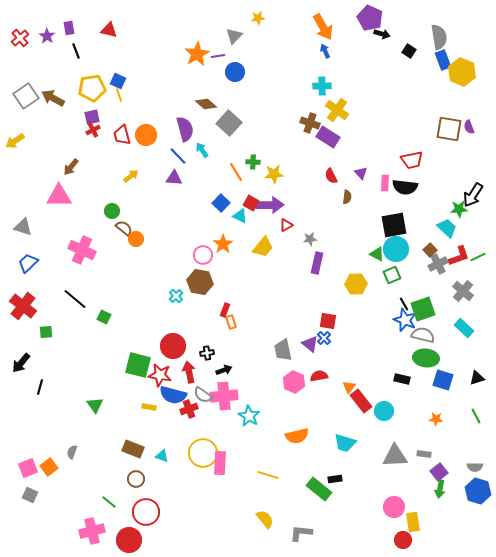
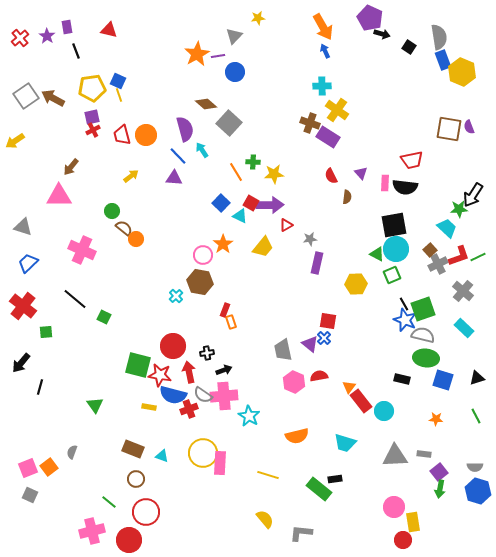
purple rectangle at (69, 28): moved 2 px left, 1 px up
black square at (409, 51): moved 4 px up
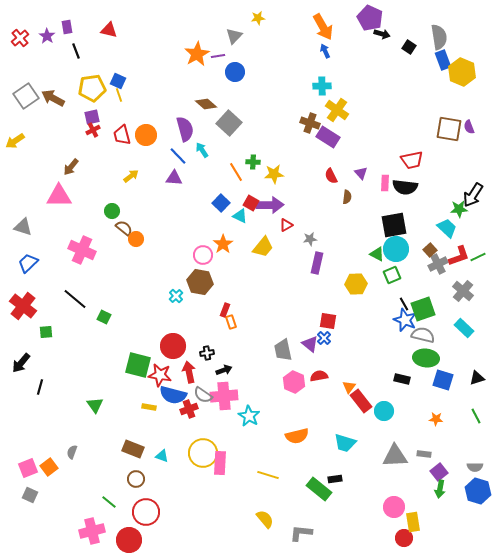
red circle at (403, 540): moved 1 px right, 2 px up
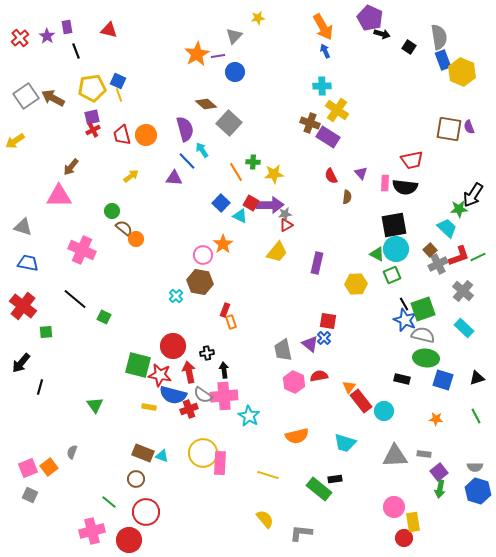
blue line at (178, 156): moved 9 px right, 5 px down
gray star at (310, 239): moved 25 px left, 25 px up
yellow trapezoid at (263, 247): moved 14 px right, 5 px down
blue trapezoid at (28, 263): rotated 55 degrees clockwise
black arrow at (224, 370): rotated 77 degrees counterclockwise
brown rectangle at (133, 449): moved 10 px right, 4 px down
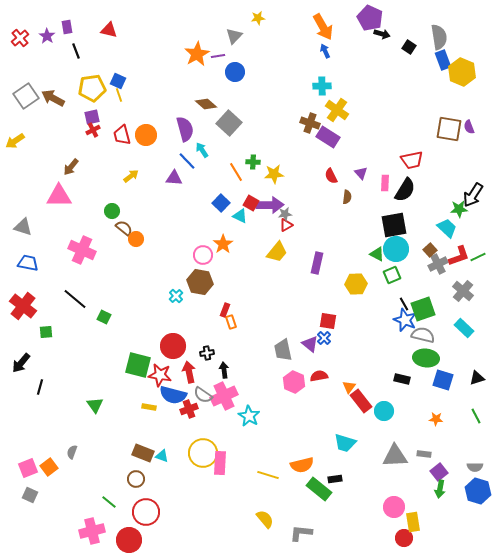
black semicircle at (405, 187): moved 3 px down; rotated 65 degrees counterclockwise
pink cross at (224, 396): rotated 20 degrees counterclockwise
orange semicircle at (297, 436): moved 5 px right, 29 px down
